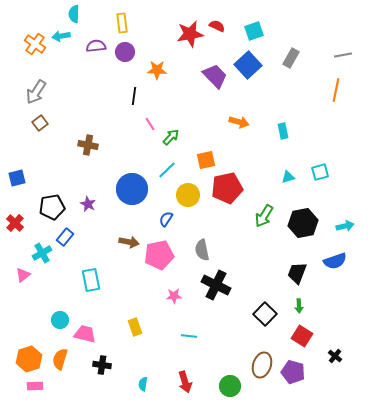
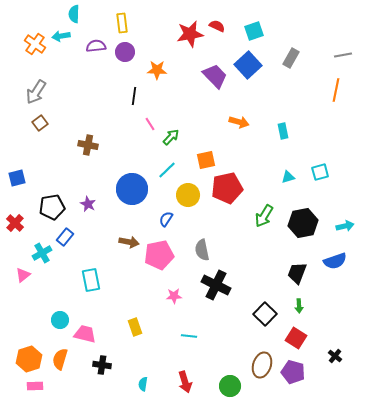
red square at (302, 336): moved 6 px left, 2 px down
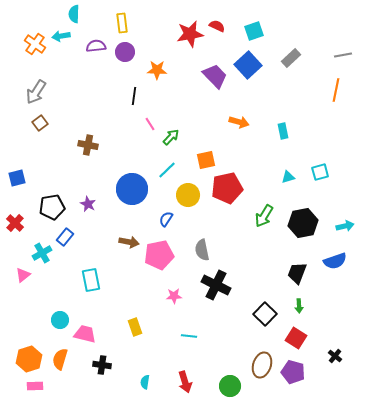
gray rectangle at (291, 58): rotated 18 degrees clockwise
cyan semicircle at (143, 384): moved 2 px right, 2 px up
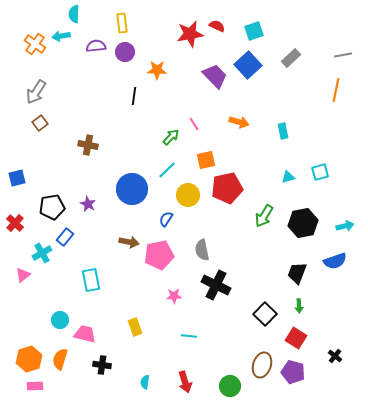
pink line at (150, 124): moved 44 px right
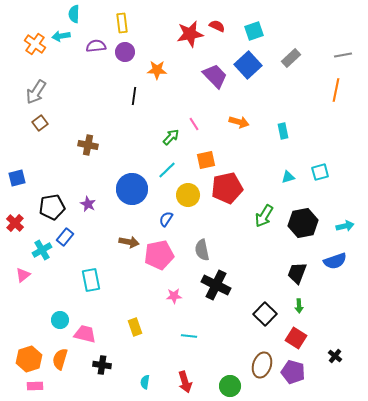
cyan cross at (42, 253): moved 3 px up
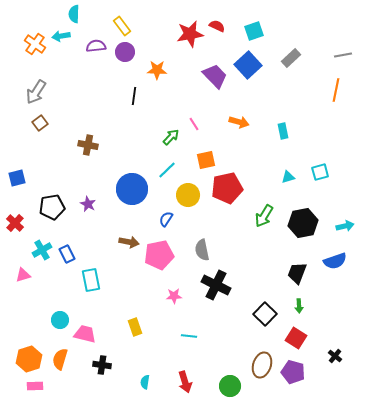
yellow rectangle at (122, 23): moved 3 px down; rotated 30 degrees counterclockwise
blue rectangle at (65, 237): moved 2 px right, 17 px down; rotated 66 degrees counterclockwise
pink triangle at (23, 275): rotated 21 degrees clockwise
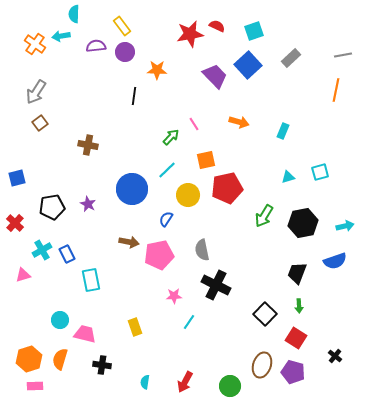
cyan rectangle at (283, 131): rotated 35 degrees clockwise
cyan line at (189, 336): moved 14 px up; rotated 63 degrees counterclockwise
red arrow at (185, 382): rotated 45 degrees clockwise
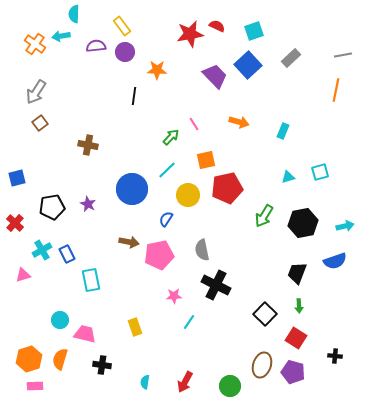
black cross at (335, 356): rotated 32 degrees counterclockwise
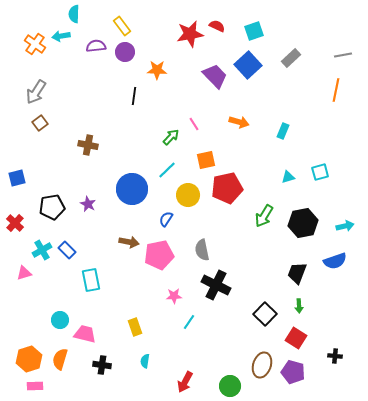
blue rectangle at (67, 254): moved 4 px up; rotated 18 degrees counterclockwise
pink triangle at (23, 275): moved 1 px right, 2 px up
cyan semicircle at (145, 382): moved 21 px up
